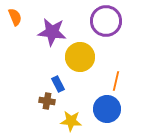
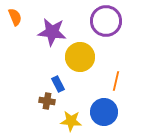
blue circle: moved 3 px left, 3 px down
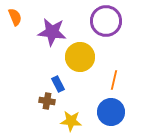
orange line: moved 2 px left, 1 px up
blue circle: moved 7 px right
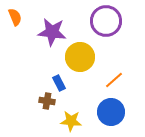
orange line: rotated 36 degrees clockwise
blue rectangle: moved 1 px right, 1 px up
